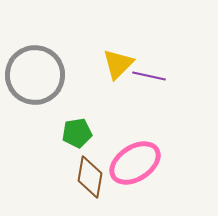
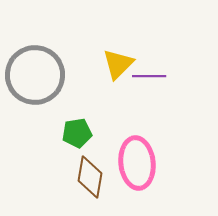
purple line: rotated 12 degrees counterclockwise
pink ellipse: moved 2 px right; rotated 63 degrees counterclockwise
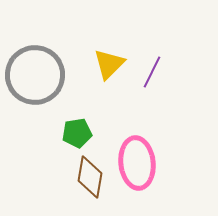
yellow triangle: moved 9 px left
purple line: moved 3 px right, 4 px up; rotated 64 degrees counterclockwise
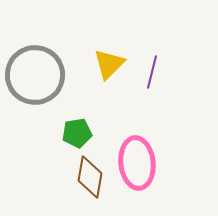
purple line: rotated 12 degrees counterclockwise
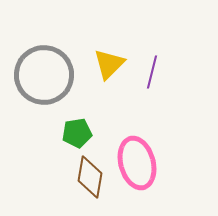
gray circle: moved 9 px right
pink ellipse: rotated 9 degrees counterclockwise
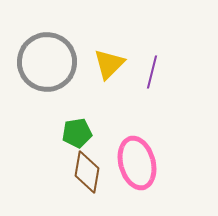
gray circle: moved 3 px right, 13 px up
brown diamond: moved 3 px left, 5 px up
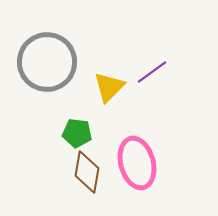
yellow triangle: moved 23 px down
purple line: rotated 40 degrees clockwise
green pentagon: rotated 16 degrees clockwise
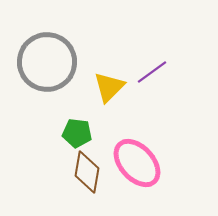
pink ellipse: rotated 27 degrees counterclockwise
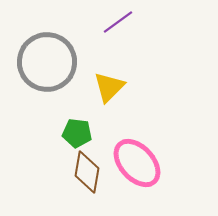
purple line: moved 34 px left, 50 px up
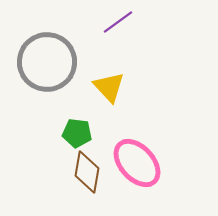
yellow triangle: rotated 28 degrees counterclockwise
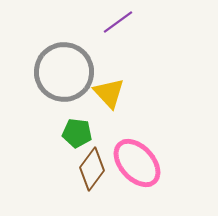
gray circle: moved 17 px right, 10 px down
yellow triangle: moved 6 px down
brown diamond: moved 5 px right, 3 px up; rotated 27 degrees clockwise
